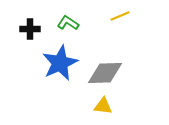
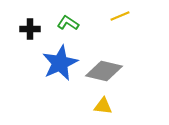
gray diamond: moved 1 px left, 2 px up; rotated 15 degrees clockwise
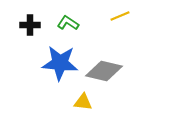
black cross: moved 4 px up
blue star: rotated 30 degrees clockwise
yellow triangle: moved 20 px left, 4 px up
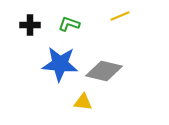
green L-shape: moved 1 px right, 1 px down; rotated 15 degrees counterclockwise
blue star: moved 1 px down
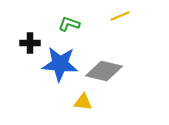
black cross: moved 18 px down
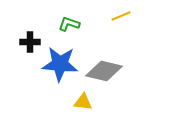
yellow line: moved 1 px right
black cross: moved 1 px up
